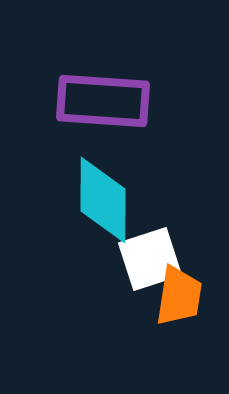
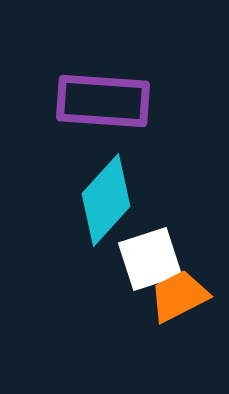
cyan diamond: moved 3 px right; rotated 42 degrees clockwise
orange trapezoid: rotated 126 degrees counterclockwise
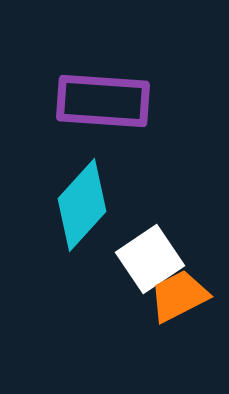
cyan diamond: moved 24 px left, 5 px down
white square: rotated 16 degrees counterclockwise
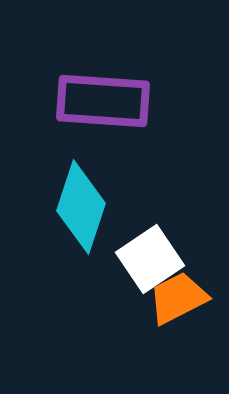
cyan diamond: moved 1 px left, 2 px down; rotated 24 degrees counterclockwise
orange trapezoid: moved 1 px left, 2 px down
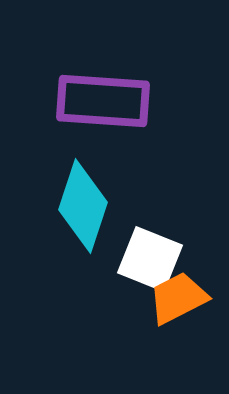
cyan diamond: moved 2 px right, 1 px up
white square: rotated 34 degrees counterclockwise
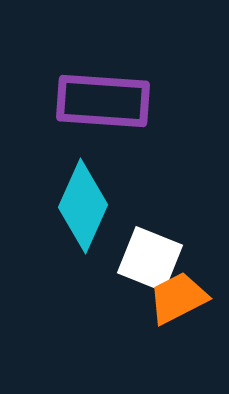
cyan diamond: rotated 6 degrees clockwise
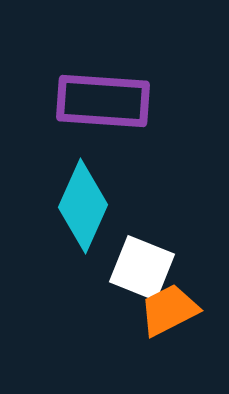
white square: moved 8 px left, 9 px down
orange trapezoid: moved 9 px left, 12 px down
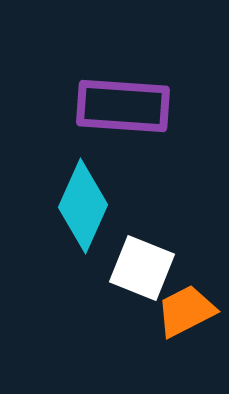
purple rectangle: moved 20 px right, 5 px down
orange trapezoid: moved 17 px right, 1 px down
